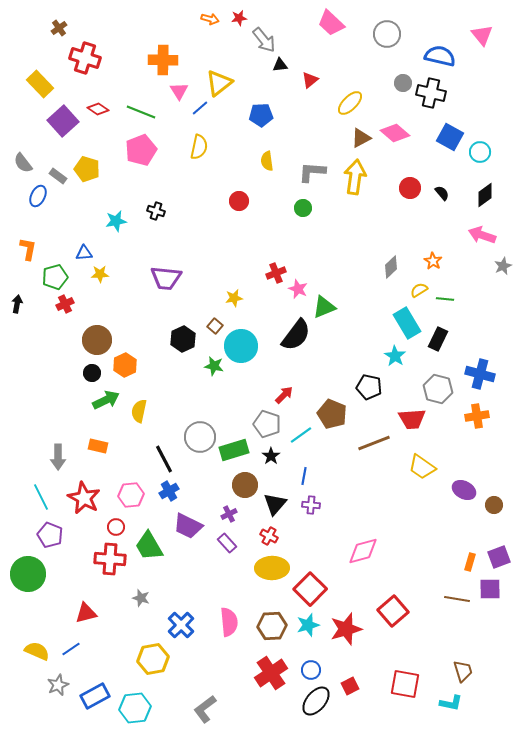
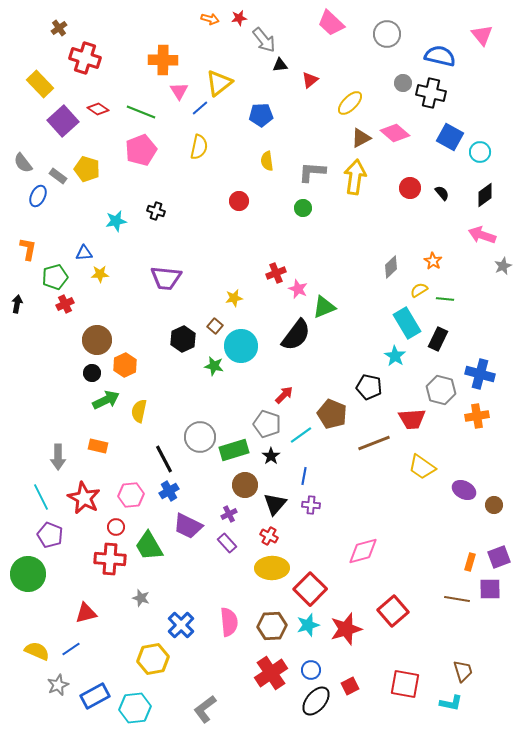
gray hexagon at (438, 389): moved 3 px right, 1 px down
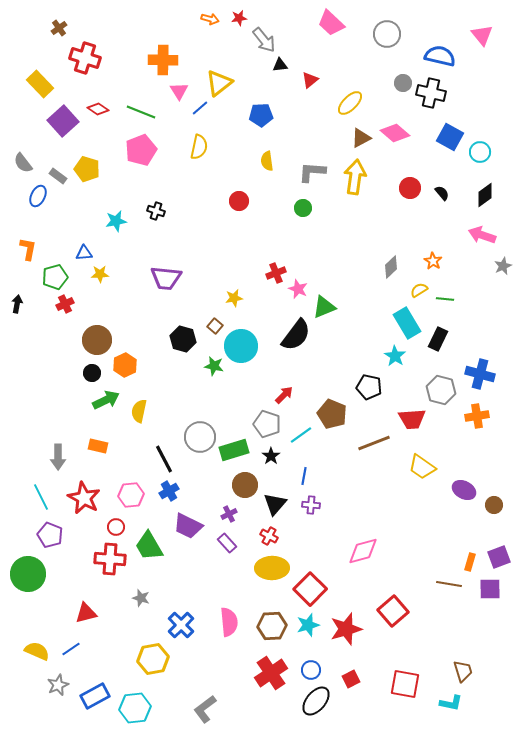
black hexagon at (183, 339): rotated 20 degrees counterclockwise
brown line at (457, 599): moved 8 px left, 15 px up
red square at (350, 686): moved 1 px right, 7 px up
